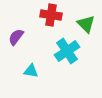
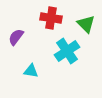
red cross: moved 3 px down
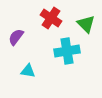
red cross: rotated 25 degrees clockwise
cyan cross: rotated 25 degrees clockwise
cyan triangle: moved 3 px left
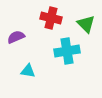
red cross: rotated 20 degrees counterclockwise
purple semicircle: rotated 30 degrees clockwise
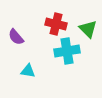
red cross: moved 5 px right, 6 px down
green triangle: moved 2 px right, 5 px down
purple semicircle: rotated 108 degrees counterclockwise
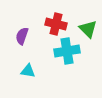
purple semicircle: moved 6 px right, 1 px up; rotated 60 degrees clockwise
